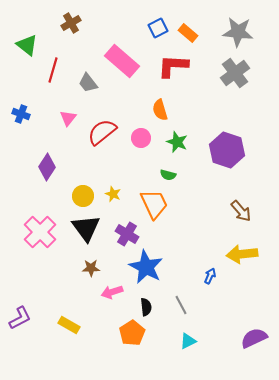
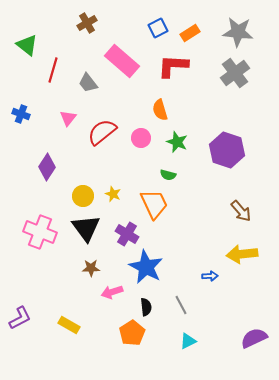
brown cross: moved 16 px right
orange rectangle: moved 2 px right; rotated 72 degrees counterclockwise
pink cross: rotated 24 degrees counterclockwise
blue arrow: rotated 63 degrees clockwise
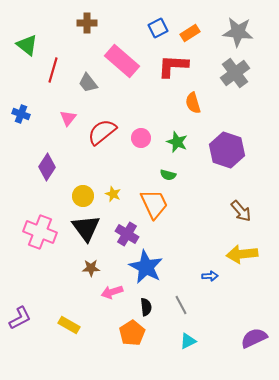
brown cross: rotated 30 degrees clockwise
orange semicircle: moved 33 px right, 7 px up
